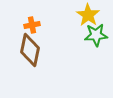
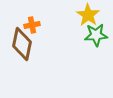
brown diamond: moved 8 px left, 6 px up
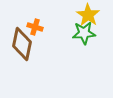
orange cross: moved 3 px right, 2 px down; rotated 28 degrees clockwise
green star: moved 12 px left, 2 px up
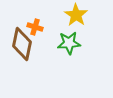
yellow star: moved 12 px left
green star: moved 15 px left, 10 px down
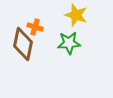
yellow star: rotated 15 degrees counterclockwise
brown diamond: moved 1 px right
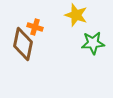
green star: moved 24 px right
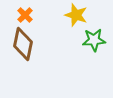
orange cross: moved 10 px left, 12 px up; rotated 28 degrees clockwise
green star: moved 1 px right, 3 px up
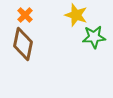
green star: moved 3 px up
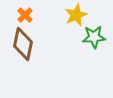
yellow star: rotated 30 degrees clockwise
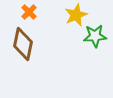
orange cross: moved 4 px right, 3 px up
green star: moved 1 px right, 1 px up
